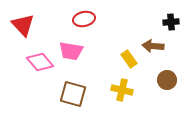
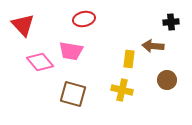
yellow rectangle: rotated 42 degrees clockwise
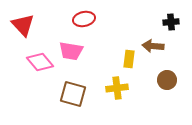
yellow cross: moved 5 px left, 2 px up; rotated 20 degrees counterclockwise
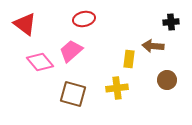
red triangle: moved 2 px right, 1 px up; rotated 10 degrees counterclockwise
pink trapezoid: rotated 130 degrees clockwise
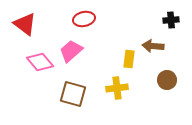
black cross: moved 2 px up
